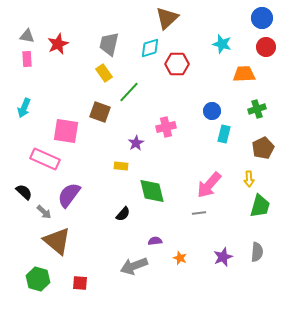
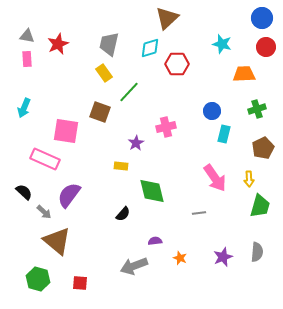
pink arrow at (209, 185): moved 6 px right, 7 px up; rotated 76 degrees counterclockwise
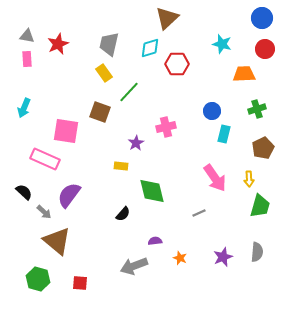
red circle at (266, 47): moved 1 px left, 2 px down
gray line at (199, 213): rotated 16 degrees counterclockwise
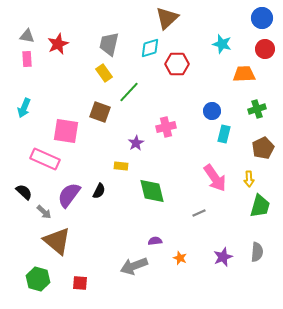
black semicircle at (123, 214): moved 24 px left, 23 px up; rotated 14 degrees counterclockwise
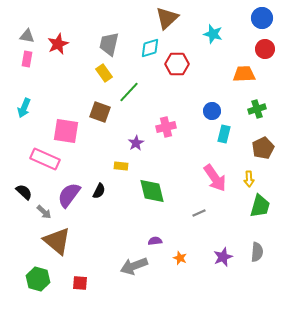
cyan star at (222, 44): moved 9 px left, 10 px up
pink rectangle at (27, 59): rotated 14 degrees clockwise
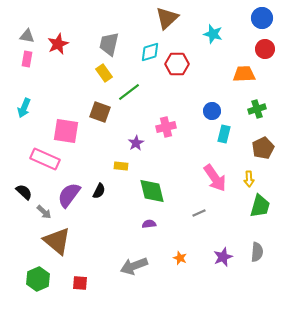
cyan diamond at (150, 48): moved 4 px down
green line at (129, 92): rotated 10 degrees clockwise
purple semicircle at (155, 241): moved 6 px left, 17 px up
green hexagon at (38, 279): rotated 20 degrees clockwise
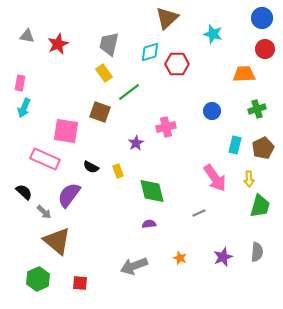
pink rectangle at (27, 59): moved 7 px left, 24 px down
cyan rectangle at (224, 134): moved 11 px right, 11 px down
yellow rectangle at (121, 166): moved 3 px left, 5 px down; rotated 64 degrees clockwise
black semicircle at (99, 191): moved 8 px left, 24 px up; rotated 91 degrees clockwise
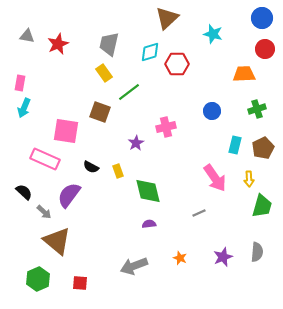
green diamond at (152, 191): moved 4 px left
green trapezoid at (260, 206): moved 2 px right
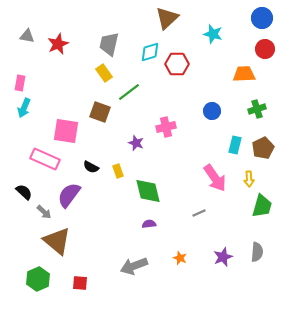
purple star at (136, 143): rotated 21 degrees counterclockwise
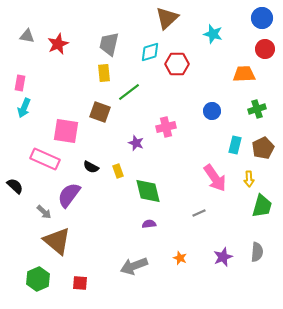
yellow rectangle at (104, 73): rotated 30 degrees clockwise
black semicircle at (24, 192): moved 9 px left, 6 px up
